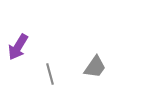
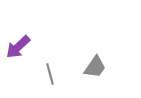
purple arrow: rotated 16 degrees clockwise
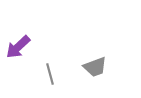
gray trapezoid: rotated 35 degrees clockwise
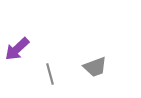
purple arrow: moved 1 px left, 2 px down
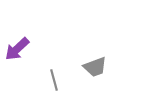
gray line: moved 4 px right, 6 px down
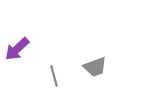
gray line: moved 4 px up
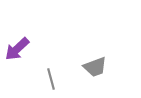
gray line: moved 3 px left, 3 px down
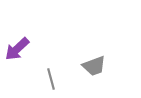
gray trapezoid: moved 1 px left, 1 px up
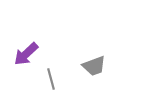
purple arrow: moved 9 px right, 5 px down
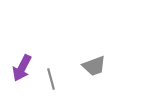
purple arrow: moved 4 px left, 14 px down; rotated 20 degrees counterclockwise
